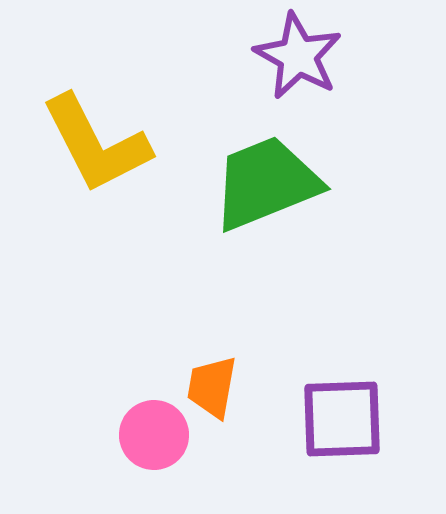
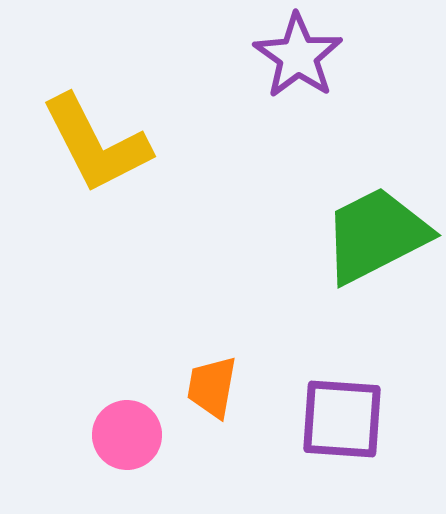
purple star: rotated 6 degrees clockwise
green trapezoid: moved 110 px right, 52 px down; rotated 5 degrees counterclockwise
purple square: rotated 6 degrees clockwise
pink circle: moved 27 px left
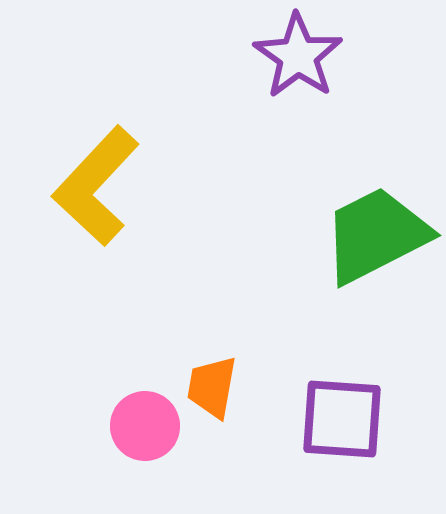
yellow L-shape: moved 42 px down; rotated 70 degrees clockwise
pink circle: moved 18 px right, 9 px up
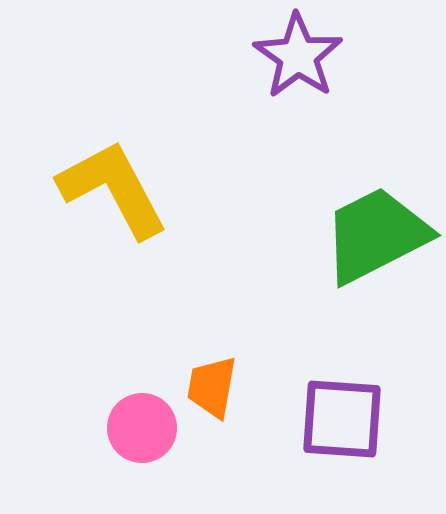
yellow L-shape: moved 17 px right, 3 px down; rotated 109 degrees clockwise
pink circle: moved 3 px left, 2 px down
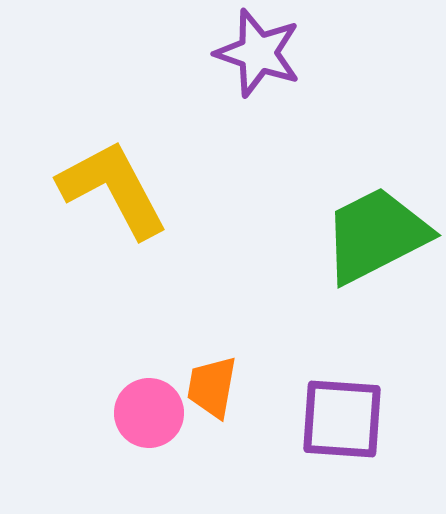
purple star: moved 40 px left, 3 px up; rotated 16 degrees counterclockwise
pink circle: moved 7 px right, 15 px up
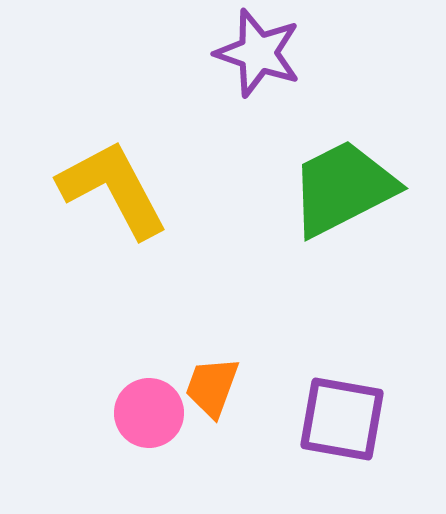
green trapezoid: moved 33 px left, 47 px up
orange trapezoid: rotated 10 degrees clockwise
purple square: rotated 6 degrees clockwise
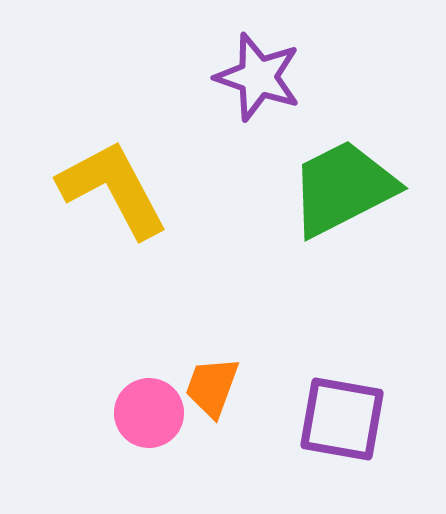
purple star: moved 24 px down
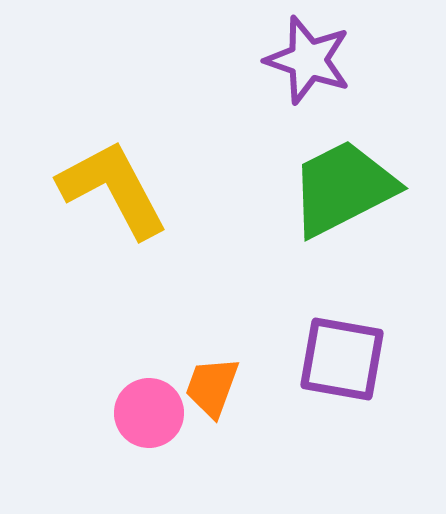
purple star: moved 50 px right, 17 px up
purple square: moved 60 px up
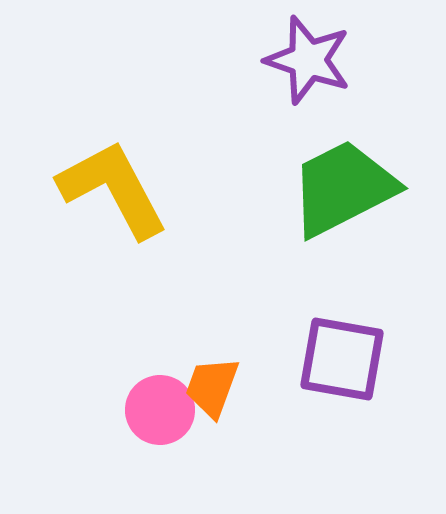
pink circle: moved 11 px right, 3 px up
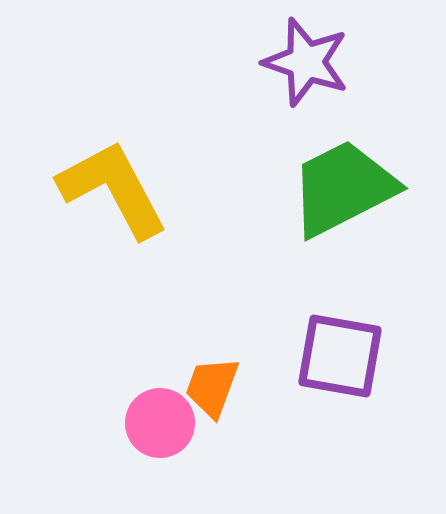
purple star: moved 2 px left, 2 px down
purple square: moved 2 px left, 3 px up
pink circle: moved 13 px down
